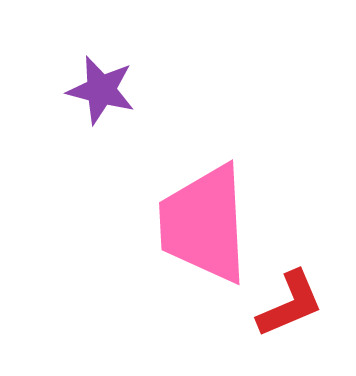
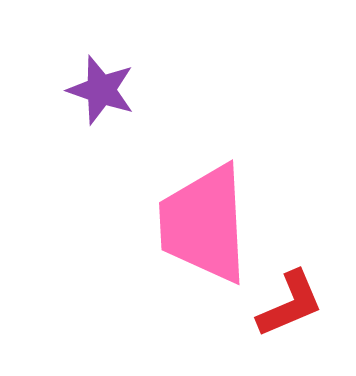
purple star: rotated 4 degrees clockwise
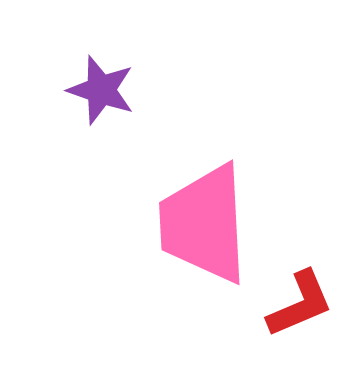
red L-shape: moved 10 px right
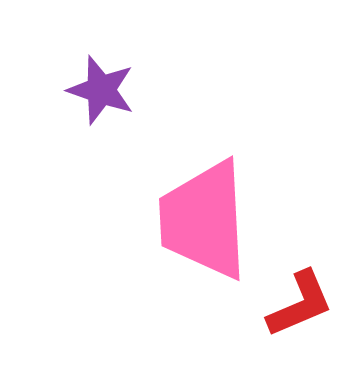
pink trapezoid: moved 4 px up
